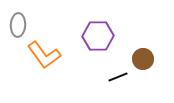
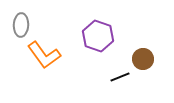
gray ellipse: moved 3 px right
purple hexagon: rotated 20 degrees clockwise
black line: moved 2 px right
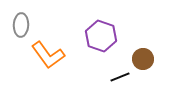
purple hexagon: moved 3 px right
orange L-shape: moved 4 px right
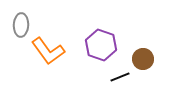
purple hexagon: moved 9 px down
orange L-shape: moved 4 px up
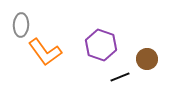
orange L-shape: moved 3 px left, 1 px down
brown circle: moved 4 px right
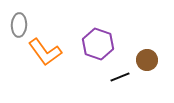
gray ellipse: moved 2 px left
purple hexagon: moved 3 px left, 1 px up
brown circle: moved 1 px down
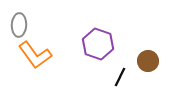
orange L-shape: moved 10 px left, 3 px down
brown circle: moved 1 px right, 1 px down
black line: rotated 42 degrees counterclockwise
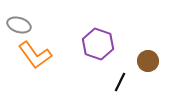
gray ellipse: rotated 75 degrees counterclockwise
black line: moved 5 px down
